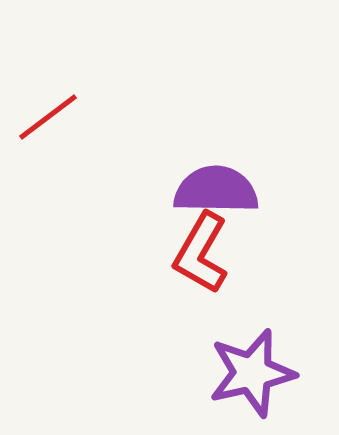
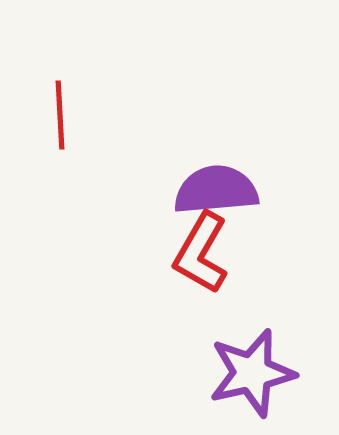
red line: moved 12 px right, 2 px up; rotated 56 degrees counterclockwise
purple semicircle: rotated 6 degrees counterclockwise
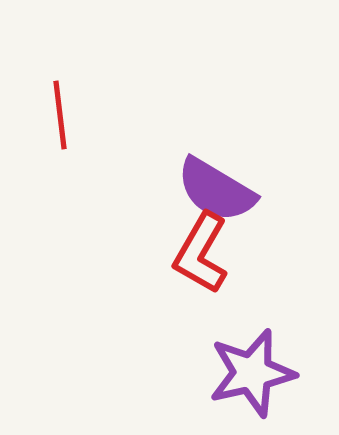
red line: rotated 4 degrees counterclockwise
purple semicircle: rotated 144 degrees counterclockwise
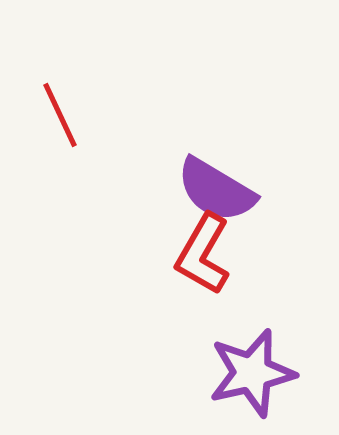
red line: rotated 18 degrees counterclockwise
red L-shape: moved 2 px right, 1 px down
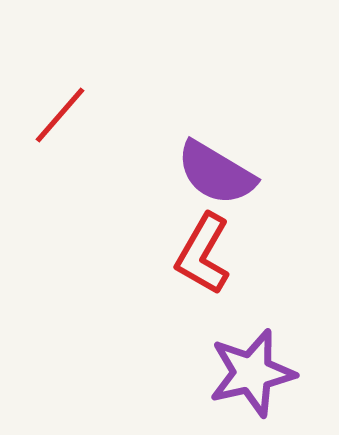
red line: rotated 66 degrees clockwise
purple semicircle: moved 17 px up
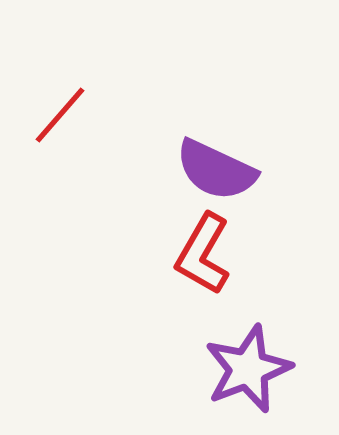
purple semicircle: moved 3 px up; rotated 6 degrees counterclockwise
purple star: moved 4 px left, 4 px up; rotated 8 degrees counterclockwise
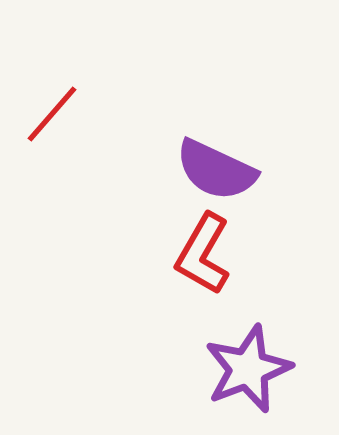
red line: moved 8 px left, 1 px up
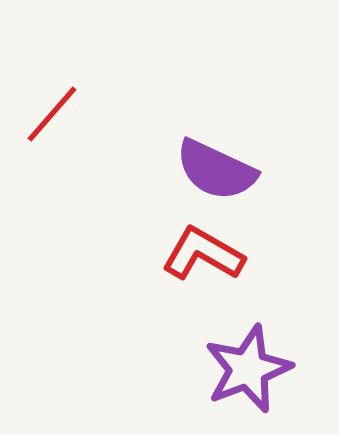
red L-shape: rotated 90 degrees clockwise
